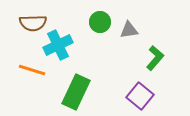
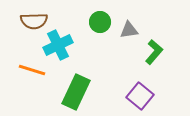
brown semicircle: moved 1 px right, 2 px up
green L-shape: moved 1 px left, 6 px up
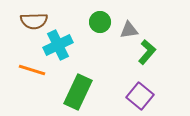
green L-shape: moved 7 px left
green rectangle: moved 2 px right
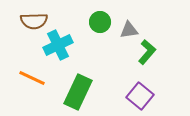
orange line: moved 8 px down; rotated 8 degrees clockwise
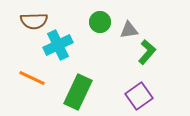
purple square: moved 1 px left; rotated 16 degrees clockwise
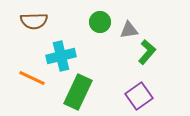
cyan cross: moved 3 px right, 11 px down; rotated 12 degrees clockwise
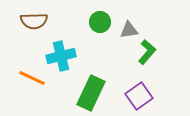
green rectangle: moved 13 px right, 1 px down
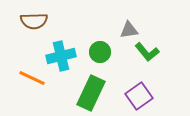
green circle: moved 30 px down
green L-shape: rotated 100 degrees clockwise
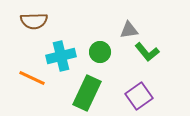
green rectangle: moved 4 px left
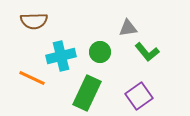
gray triangle: moved 1 px left, 2 px up
